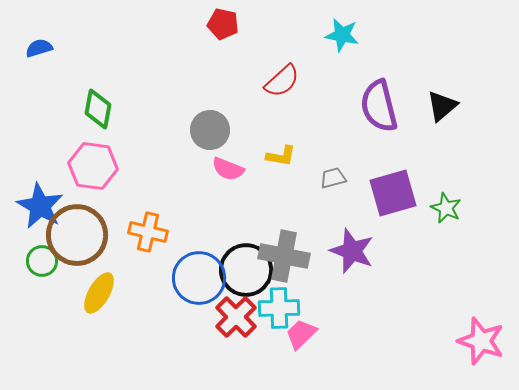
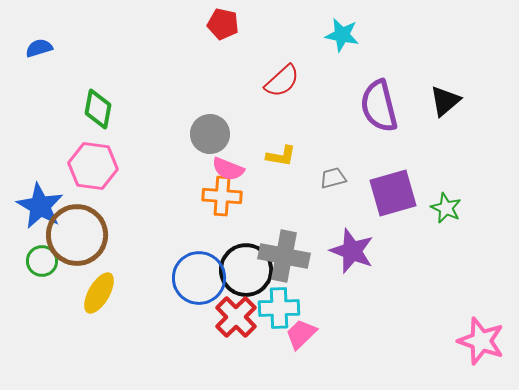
black triangle: moved 3 px right, 5 px up
gray circle: moved 4 px down
orange cross: moved 74 px right, 36 px up; rotated 9 degrees counterclockwise
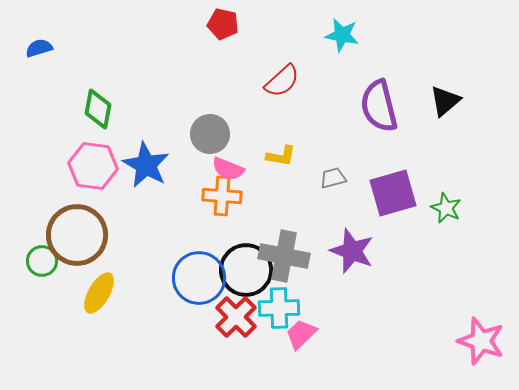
blue star: moved 106 px right, 41 px up
